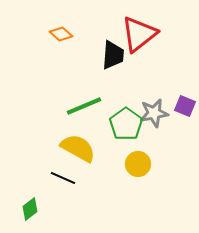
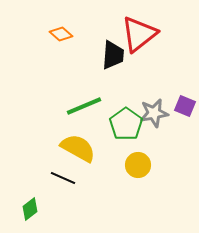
yellow circle: moved 1 px down
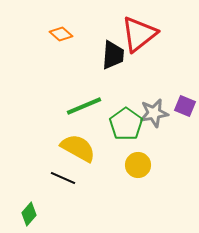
green diamond: moved 1 px left, 5 px down; rotated 10 degrees counterclockwise
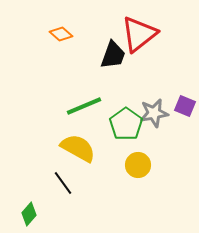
black trapezoid: rotated 16 degrees clockwise
black line: moved 5 px down; rotated 30 degrees clockwise
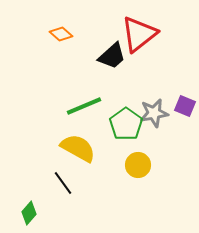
black trapezoid: moved 1 px left, 1 px down; rotated 28 degrees clockwise
green diamond: moved 1 px up
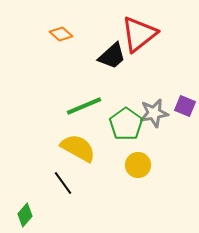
green diamond: moved 4 px left, 2 px down
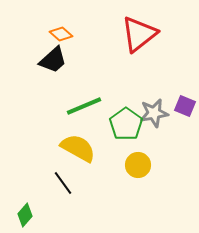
black trapezoid: moved 59 px left, 4 px down
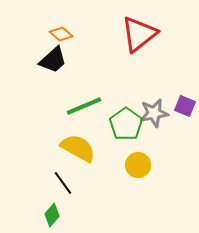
green diamond: moved 27 px right
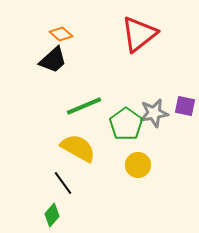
purple square: rotated 10 degrees counterclockwise
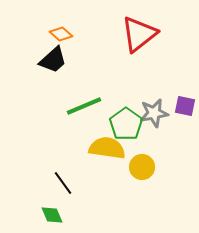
yellow semicircle: moved 29 px right; rotated 21 degrees counterclockwise
yellow circle: moved 4 px right, 2 px down
green diamond: rotated 65 degrees counterclockwise
